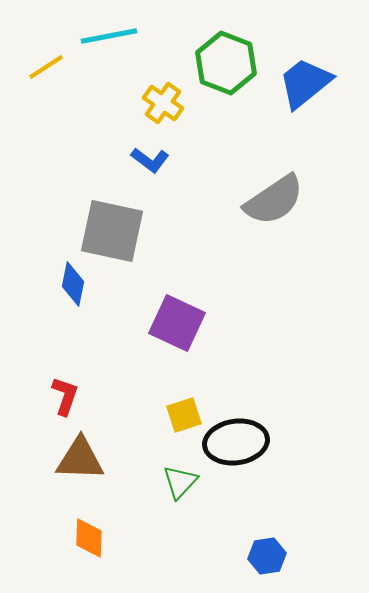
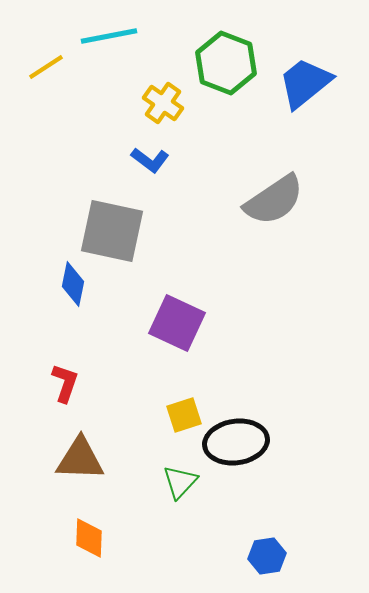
red L-shape: moved 13 px up
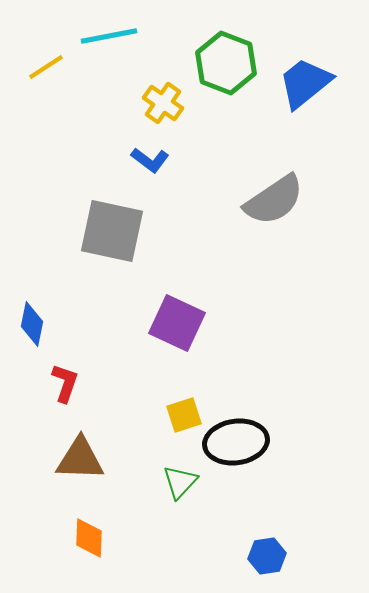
blue diamond: moved 41 px left, 40 px down
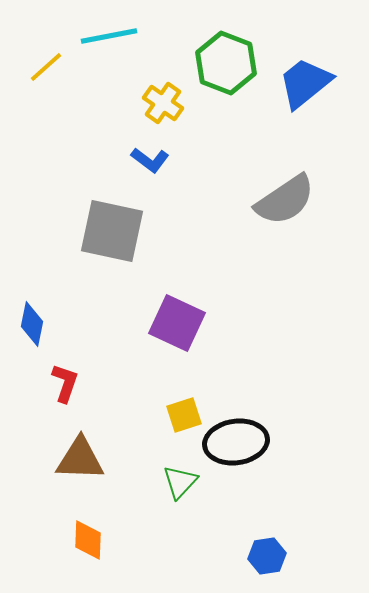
yellow line: rotated 9 degrees counterclockwise
gray semicircle: moved 11 px right
orange diamond: moved 1 px left, 2 px down
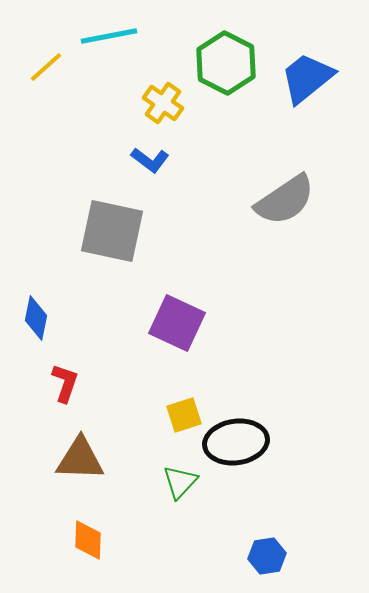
green hexagon: rotated 6 degrees clockwise
blue trapezoid: moved 2 px right, 5 px up
blue diamond: moved 4 px right, 6 px up
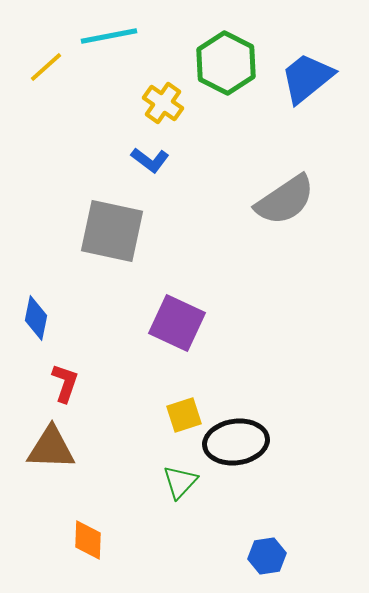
brown triangle: moved 29 px left, 11 px up
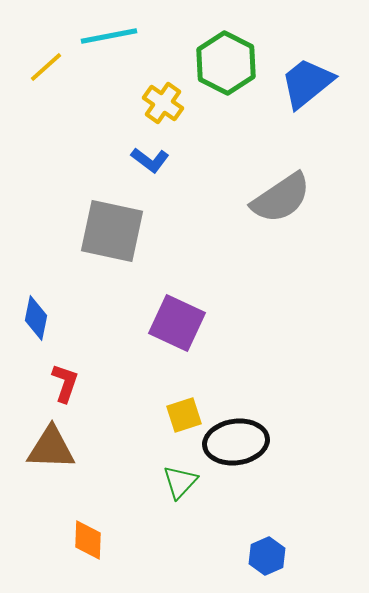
blue trapezoid: moved 5 px down
gray semicircle: moved 4 px left, 2 px up
blue hexagon: rotated 15 degrees counterclockwise
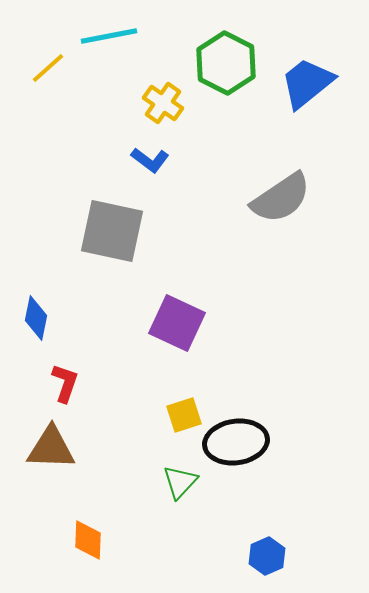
yellow line: moved 2 px right, 1 px down
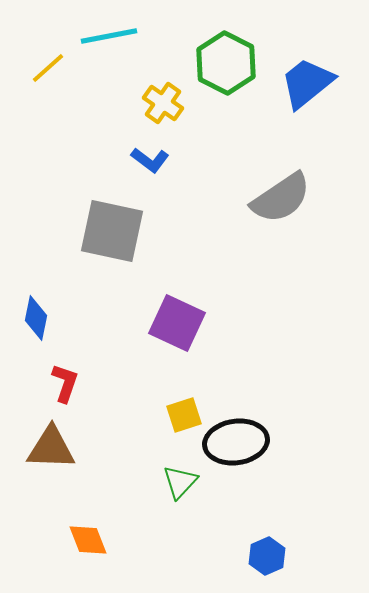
orange diamond: rotated 24 degrees counterclockwise
